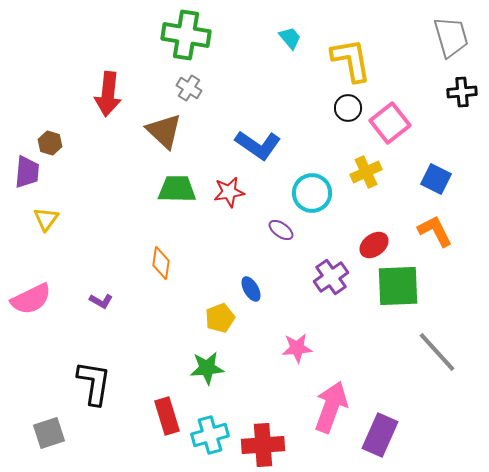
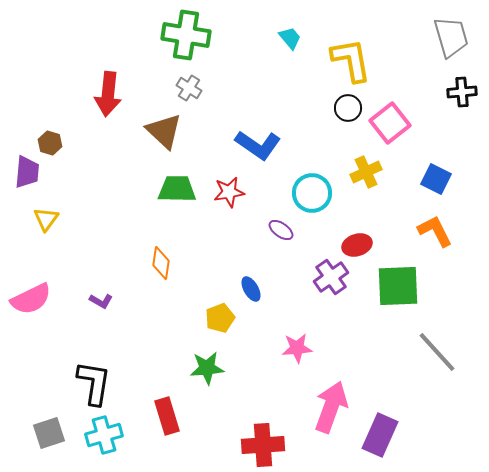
red ellipse: moved 17 px left; rotated 20 degrees clockwise
cyan cross: moved 106 px left
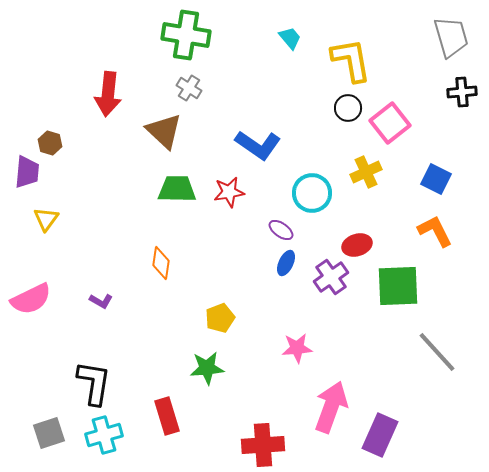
blue ellipse: moved 35 px right, 26 px up; rotated 55 degrees clockwise
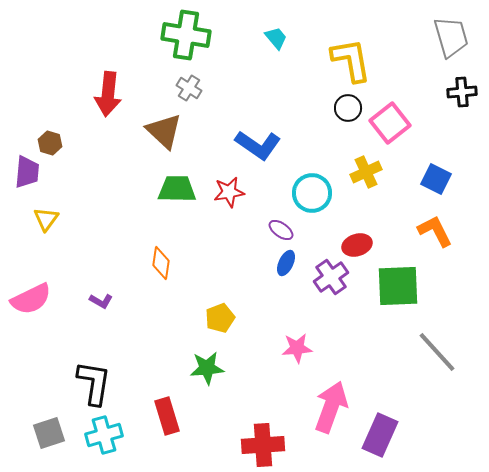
cyan trapezoid: moved 14 px left
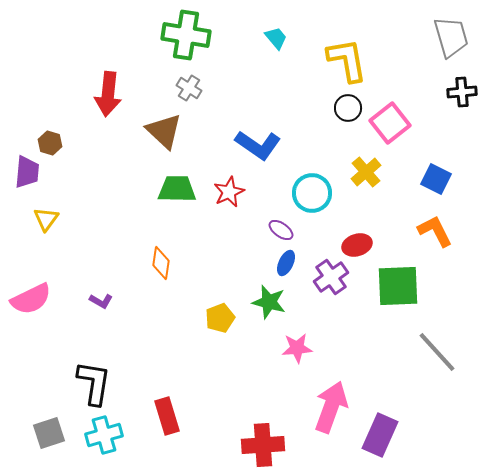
yellow L-shape: moved 4 px left
yellow cross: rotated 16 degrees counterclockwise
red star: rotated 16 degrees counterclockwise
green star: moved 62 px right, 66 px up; rotated 20 degrees clockwise
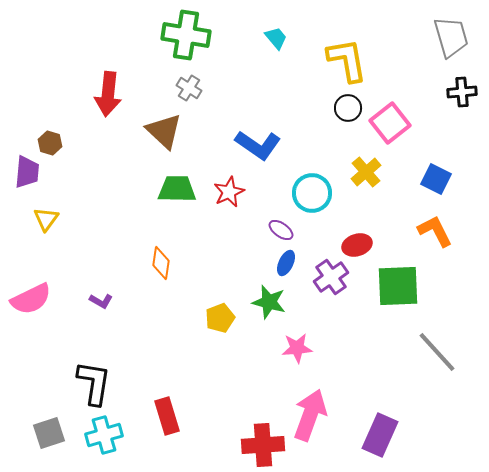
pink arrow: moved 21 px left, 8 px down
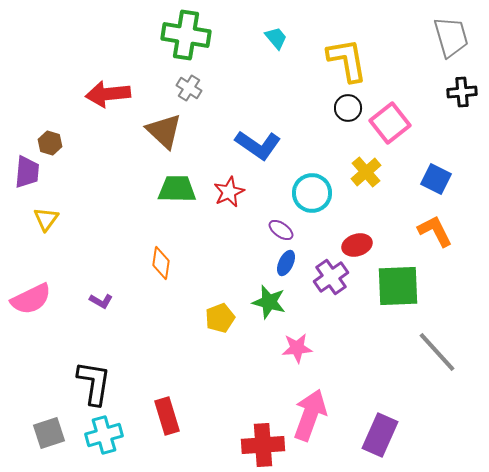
red arrow: rotated 78 degrees clockwise
